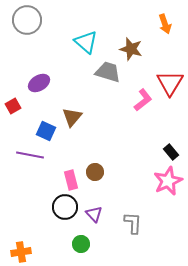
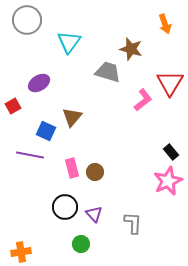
cyan triangle: moved 17 px left; rotated 25 degrees clockwise
pink rectangle: moved 1 px right, 12 px up
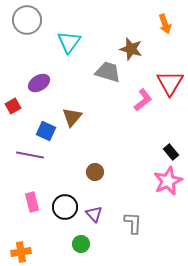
pink rectangle: moved 40 px left, 34 px down
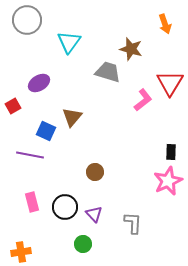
black rectangle: rotated 42 degrees clockwise
green circle: moved 2 px right
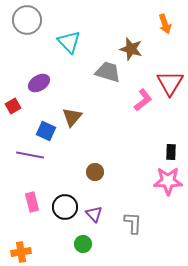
cyan triangle: rotated 20 degrees counterclockwise
pink star: rotated 24 degrees clockwise
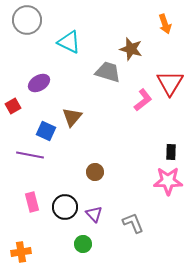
cyan triangle: rotated 20 degrees counterclockwise
gray L-shape: rotated 25 degrees counterclockwise
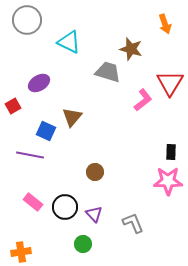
pink rectangle: moved 1 px right; rotated 36 degrees counterclockwise
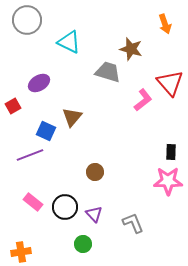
red triangle: rotated 12 degrees counterclockwise
purple line: rotated 32 degrees counterclockwise
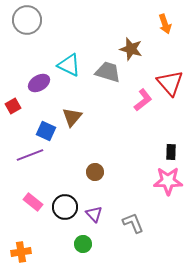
cyan triangle: moved 23 px down
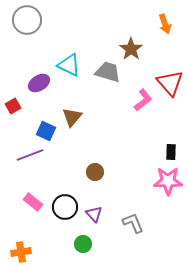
brown star: rotated 20 degrees clockwise
